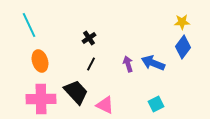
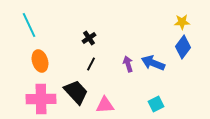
pink triangle: rotated 30 degrees counterclockwise
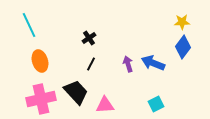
pink cross: rotated 12 degrees counterclockwise
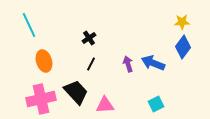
orange ellipse: moved 4 px right
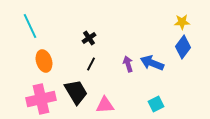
cyan line: moved 1 px right, 1 px down
blue arrow: moved 1 px left
black trapezoid: rotated 12 degrees clockwise
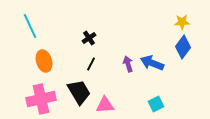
black trapezoid: moved 3 px right
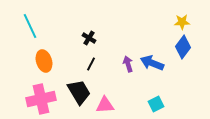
black cross: rotated 24 degrees counterclockwise
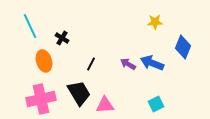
yellow star: moved 27 px left
black cross: moved 27 px left
blue diamond: rotated 15 degrees counterclockwise
purple arrow: rotated 42 degrees counterclockwise
black trapezoid: moved 1 px down
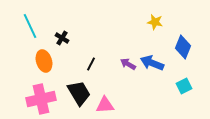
yellow star: rotated 14 degrees clockwise
cyan square: moved 28 px right, 18 px up
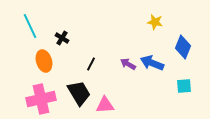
cyan square: rotated 21 degrees clockwise
